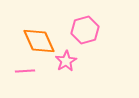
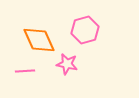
orange diamond: moved 1 px up
pink star: moved 1 px right, 3 px down; rotated 30 degrees counterclockwise
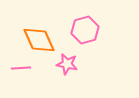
pink line: moved 4 px left, 3 px up
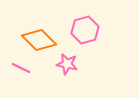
orange diamond: rotated 20 degrees counterclockwise
pink line: rotated 30 degrees clockwise
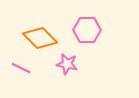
pink hexagon: moved 2 px right; rotated 16 degrees clockwise
orange diamond: moved 1 px right, 2 px up
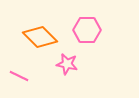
orange diamond: moved 1 px up
pink line: moved 2 px left, 8 px down
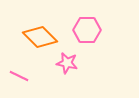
pink star: moved 1 px up
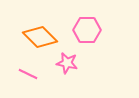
pink line: moved 9 px right, 2 px up
